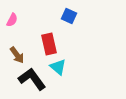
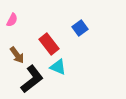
blue square: moved 11 px right, 12 px down; rotated 28 degrees clockwise
red rectangle: rotated 25 degrees counterclockwise
cyan triangle: rotated 18 degrees counterclockwise
black L-shape: rotated 88 degrees clockwise
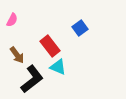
red rectangle: moved 1 px right, 2 px down
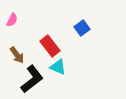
blue square: moved 2 px right
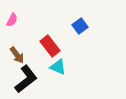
blue square: moved 2 px left, 2 px up
black L-shape: moved 6 px left
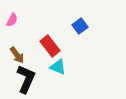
black L-shape: rotated 28 degrees counterclockwise
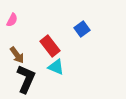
blue square: moved 2 px right, 3 px down
cyan triangle: moved 2 px left
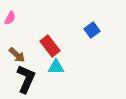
pink semicircle: moved 2 px left, 2 px up
blue square: moved 10 px right, 1 px down
brown arrow: rotated 12 degrees counterclockwise
cyan triangle: rotated 24 degrees counterclockwise
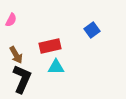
pink semicircle: moved 1 px right, 2 px down
red rectangle: rotated 65 degrees counterclockwise
brown arrow: moved 1 px left; rotated 18 degrees clockwise
black L-shape: moved 4 px left
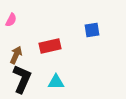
blue square: rotated 28 degrees clockwise
brown arrow: rotated 126 degrees counterclockwise
cyan triangle: moved 15 px down
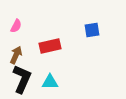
pink semicircle: moved 5 px right, 6 px down
cyan triangle: moved 6 px left
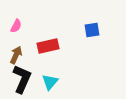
red rectangle: moved 2 px left
cyan triangle: rotated 48 degrees counterclockwise
